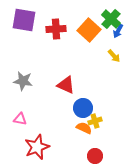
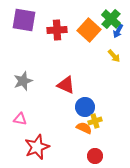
red cross: moved 1 px right, 1 px down
gray star: rotated 30 degrees counterclockwise
blue circle: moved 2 px right, 1 px up
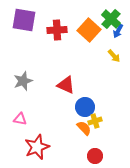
orange semicircle: rotated 21 degrees clockwise
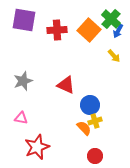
blue circle: moved 5 px right, 2 px up
pink triangle: moved 1 px right, 1 px up
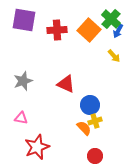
red triangle: moved 1 px up
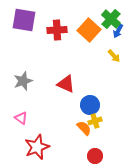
pink triangle: rotated 24 degrees clockwise
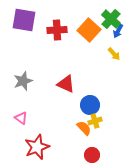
yellow arrow: moved 2 px up
red circle: moved 3 px left, 1 px up
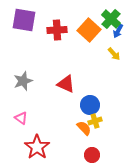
red star: rotated 15 degrees counterclockwise
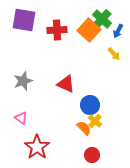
green cross: moved 9 px left
yellow cross: rotated 32 degrees counterclockwise
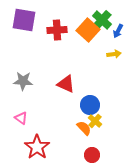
green cross: moved 1 px down
orange square: moved 1 px left
yellow arrow: rotated 56 degrees counterclockwise
gray star: rotated 24 degrees clockwise
